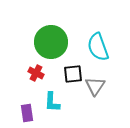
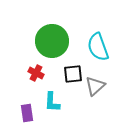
green circle: moved 1 px right, 1 px up
gray triangle: rotated 15 degrees clockwise
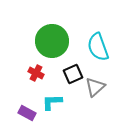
black square: rotated 18 degrees counterclockwise
gray triangle: moved 1 px down
cyan L-shape: rotated 85 degrees clockwise
purple rectangle: rotated 54 degrees counterclockwise
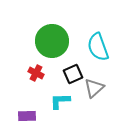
gray triangle: moved 1 px left, 1 px down
cyan L-shape: moved 8 px right, 1 px up
purple rectangle: moved 3 px down; rotated 30 degrees counterclockwise
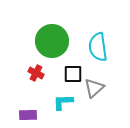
cyan semicircle: rotated 12 degrees clockwise
black square: rotated 24 degrees clockwise
cyan L-shape: moved 3 px right, 1 px down
purple rectangle: moved 1 px right, 1 px up
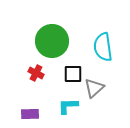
cyan semicircle: moved 5 px right
cyan L-shape: moved 5 px right, 4 px down
purple rectangle: moved 2 px right, 1 px up
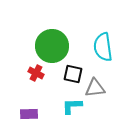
green circle: moved 5 px down
black square: rotated 12 degrees clockwise
gray triangle: moved 1 px right; rotated 35 degrees clockwise
cyan L-shape: moved 4 px right
purple rectangle: moved 1 px left
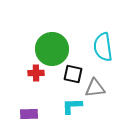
green circle: moved 3 px down
red cross: rotated 28 degrees counterclockwise
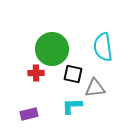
purple rectangle: rotated 12 degrees counterclockwise
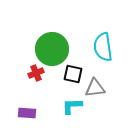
red cross: rotated 21 degrees counterclockwise
purple rectangle: moved 2 px left, 1 px up; rotated 18 degrees clockwise
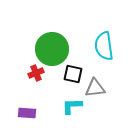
cyan semicircle: moved 1 px right, 1 px up
